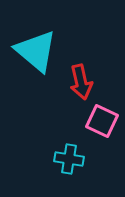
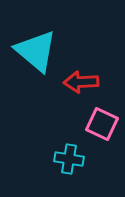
red arrow: rotated 100 degrees clockwise
pink square: moved 3 px down
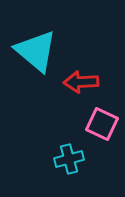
cyan cross: rotated 24 degrees counterclockwise
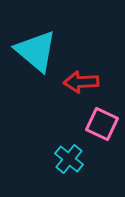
cyan cross: rotated 36 degrees counterclockwise
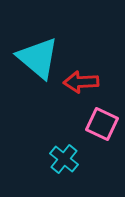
cyan triangle: moved 2 px right, 7 px down
cyan cross: moved 5 px left
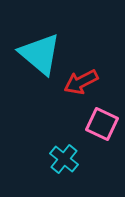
cyan triangle: moved 2 px right, 4 px up
red arrow: rotated 24 degrees counterclockwise
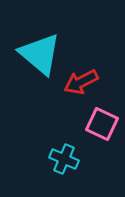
cyan cross: rotated 16 degrees counterclockwise
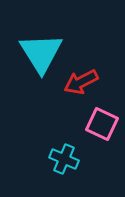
cyan triangle: moved 1 px right, 1 px up; rotated 18 degrees clockwise
